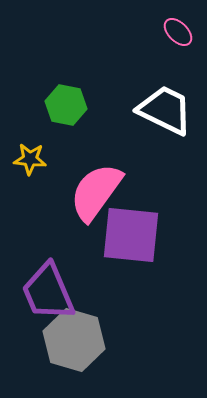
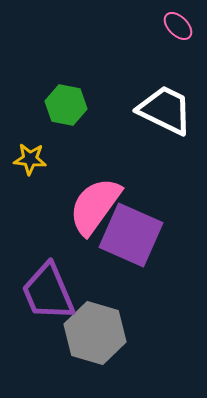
pink ellipse: moved 6 px up
pink semicircle: moved 1 px left, 14 px down
purple square: rotated 18 degrees clockwise
gray hexagon: moved 21 px right, 7 px up
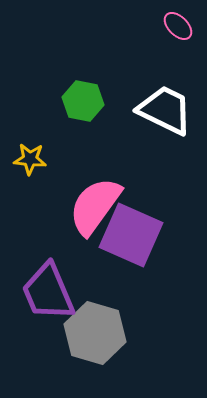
green hexagon: moved 17 px right, 4 px up
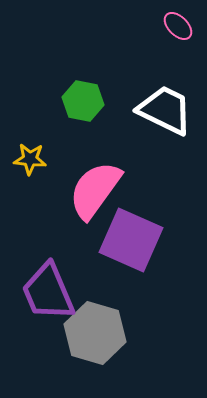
pink semicircle: moved 16 px up
purple square: moved 5 px down
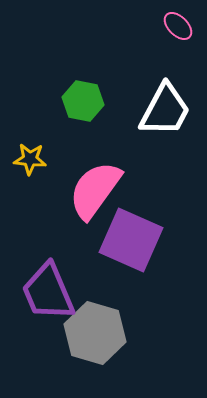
white trapezoid: rotated 92 degrees clockwise
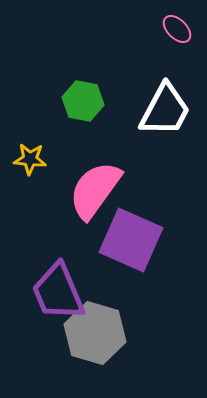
pink ellipse: moved 1 px left, 3 px down
purple trapezoid: moved 10 px right
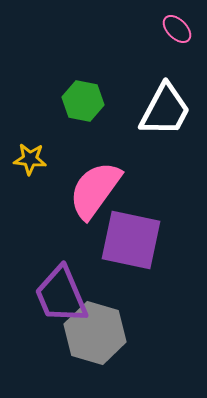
purple square: rotated 12 degrees counterclockwise
purple trapezoid: moved 3 px right, 3 px down
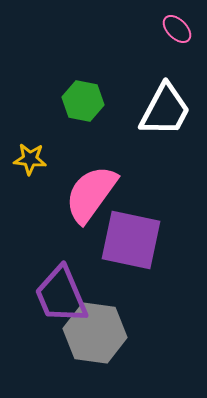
pink semicircle: moved 4 px left, 4 px down
gray hexagon: rotated 8 degrees counterclockwise
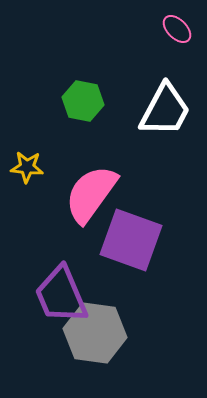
yellow star: moved 3 px left, 8 px down
purple square: rotated 8 degrees clockwise
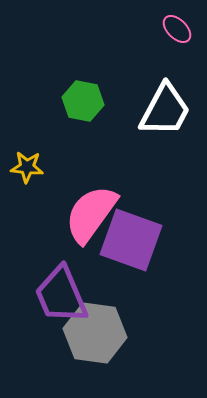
pink semicircle: moved 20 px down
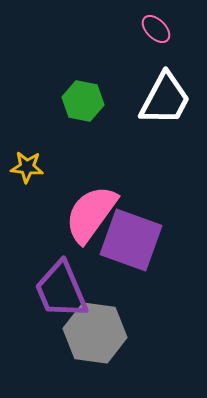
pink ellipse: moved 21 px left
white trapezoid: moved 11 px up
purple trapezoid: moved 5 px up
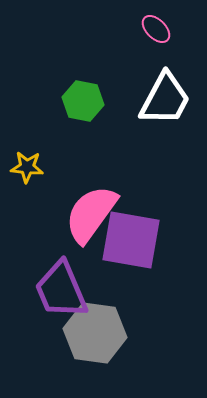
purple square: rotated 10 degrees counterclockwise
